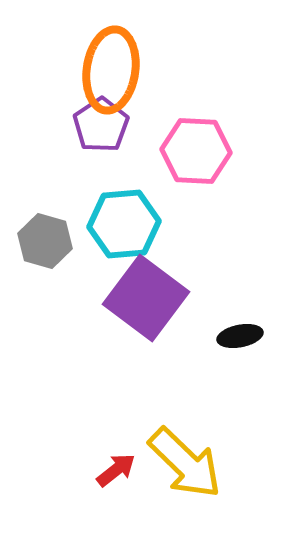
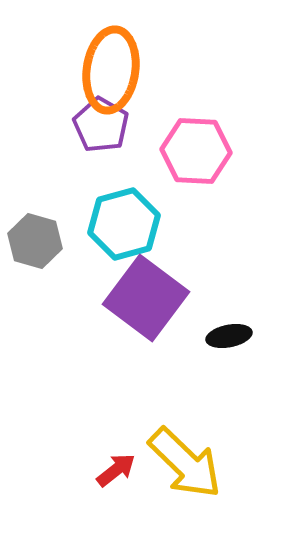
purple pentagon: rotated 8 degrees counterclockwise
cyan hexagon: rotated 10 degrees counterclockwise
gray hexagon: moved 10 px left
black ellipse: moved 11 px left
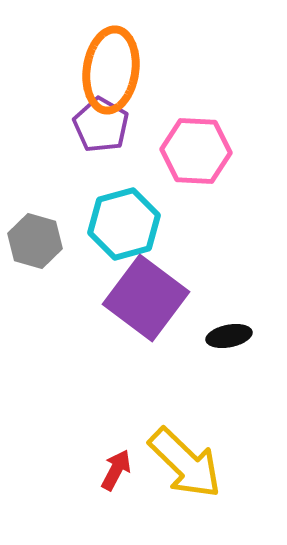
red arrow: rotated 24 degrees counterclockwise
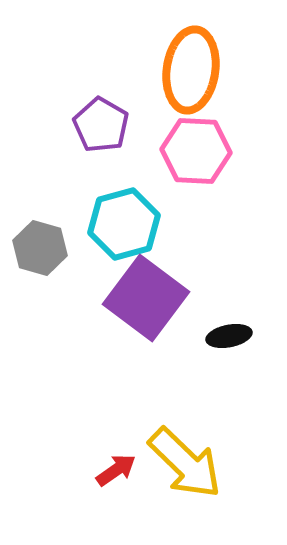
orange ellipse: moved 80 px right
gray hexagon: moved 5 px right, 7 px down
red arrow: rotated 27 degrees clockwise
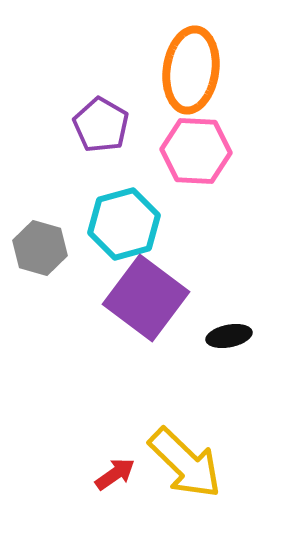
red arrow: moved 1 px left, 4 px down
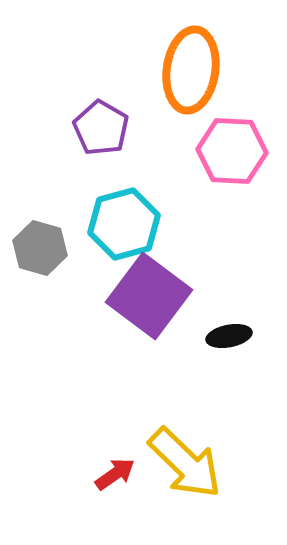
purple pentagon: moved 3 px down
pink hexagon: moved 36 px right
purple square: moved 3 px right, 2 px up
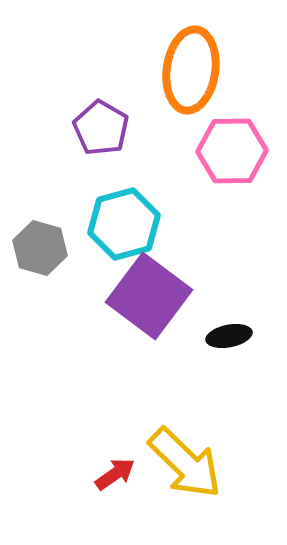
pink hexagon: rotated 4 degrees counterclockwise
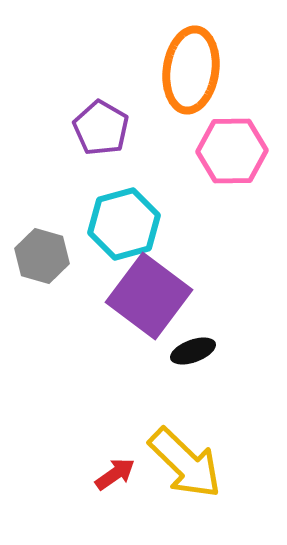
gray hexagon: moved 2 px right, 8 px down
black ellipse: moved 36 px left, 15 px down; rotated 9 degrees counterclockwise
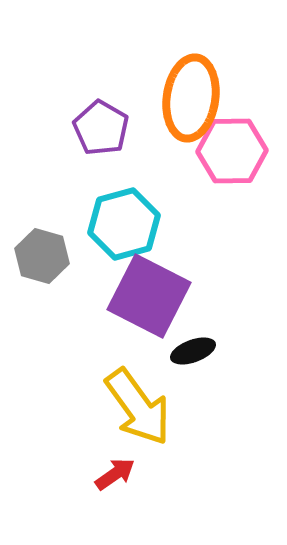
orange ellipse: moved 28 px down
purple square: rotated 10 degrees counterclockwise
yellow arrow: moved 47 px left, 56 px up; rotated 10 degrees clockwise
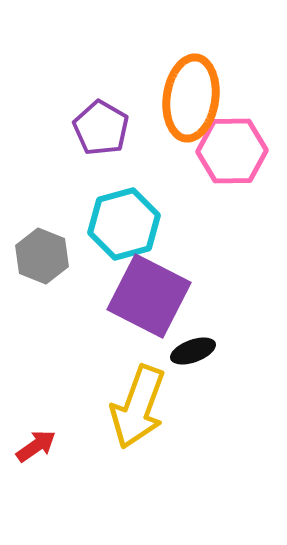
gray hexagon: rotated 6 degrees clockwise
yellow arrow: rotated 56 degrees clockwise
red arrow: moved 79 px left, 28 px up
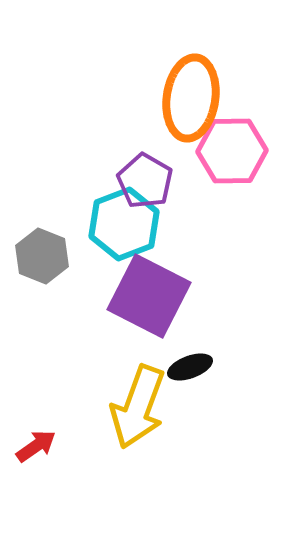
purple pentagon: moved 44 px right, 53 px down
cyan hexagon: rotated 6 degrees counterclockwise
black ellipse: moved 3 px left, 16 px down
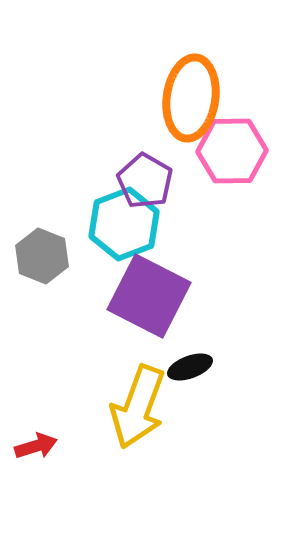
red arrow: rotated 18 degrees clockwise
